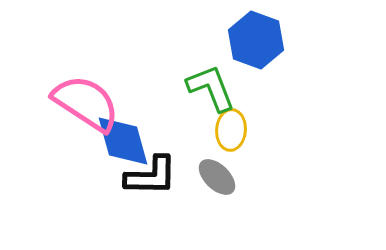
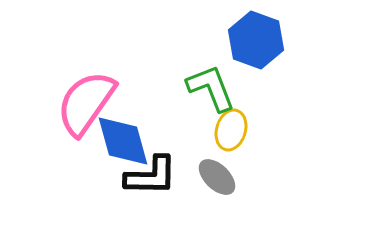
pink semicircle: rotated 88 degrees counterclockwise
yellow ellipse: rotated 12 degrees clockwise
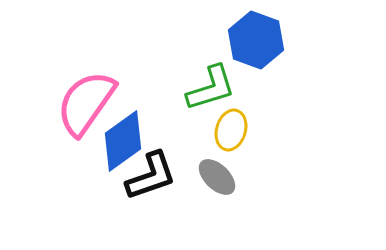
green L-shape: rotated 94 degrees clockwise
blue diamond: rotated 70 degrees clockwise
black L-shape: rotated 20 degrees counterclockwise
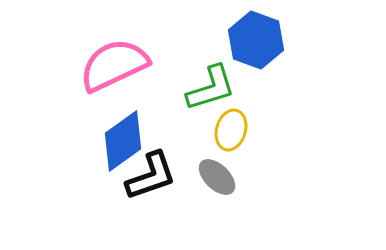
pink semicircle: moved 28 px right, 38 px up; rotated 30 degrees clockwise
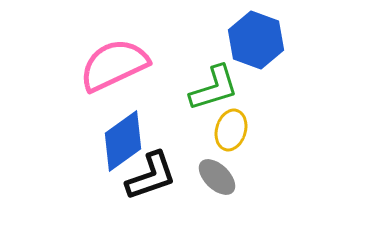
green L-shape: moved 3 px right
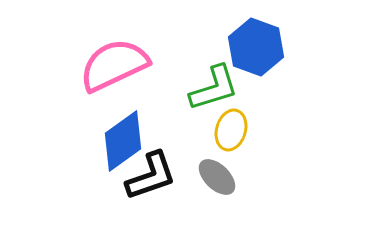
blue hexagon: moved 7 px down
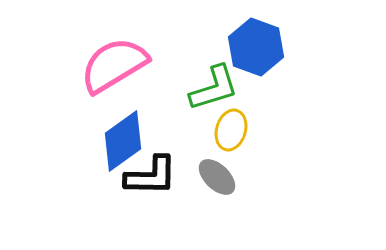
pink semicircle: rotated 6 degrees counterclockwise
black L-shape: rotated 20 degrees clockwise
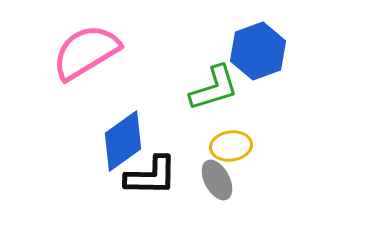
blue hexagon: moved 2 px right, 4 px down; rotated 20 degrees clockwise
pink semicircle: moved 28 px left, 13 px up
yellow ellipse: moved 16 px down; rotated 66 degrees clockwise
gray ellipse: moved 3 px down; rotated 18 degrees clockwise
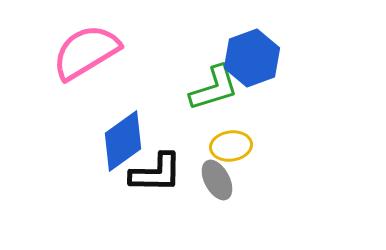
blue hexagon: moved 6 px left, 7 px down
black L-shape: moved 5 px right, 3 px up
